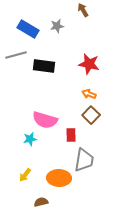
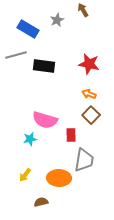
gray star: moved 6 px up; rotated 16 degrees counterclockwise
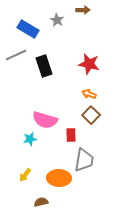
brown arrow: rotated 120 degrees clockwise
gray star: rotated 16 degrees counterclockwise
gray line: rotated 10 degrees counterclockwise
black rectangle: rotated 65 degrees clockwise
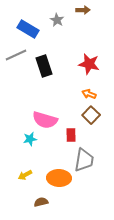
yellow arrow: rotated 24 degrees clockwise
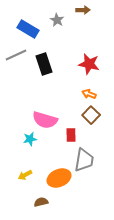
black rectangle: moved 2 px up
orange ellipse: rotated 25 degrees counterclockwise
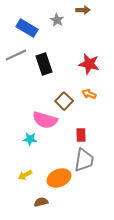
blue rectangle: moved 1 px left, 1 px up
brown square: moved 27 px left, 14 px up
red rectangle: moved 10 px right
cyan star: rotated 16 degrees clockwise
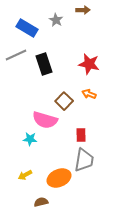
gray star: moved 1 px left
